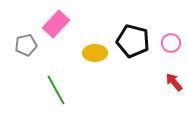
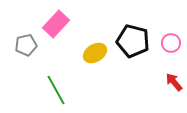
yellow ellipse: rotated 30 degrees counterclockwise
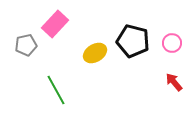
pink rectangle: moved 1 px left
pink circle: moved 1 px right
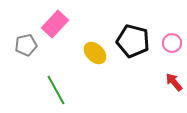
yellow ellipse: rotated 75 degrees clockwise
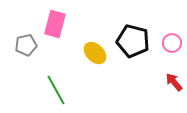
pink rectangle: rotated 28 degrees counterclockwise
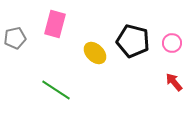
gray pentagon: moved 11 px left, 7 px up
green line: rotated 28 degrees counterclockwise
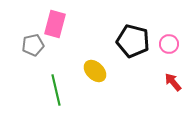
gray pentagon: moved 18 px right, 7 px down
pink circle: moved 3 px left, 1 px down
yellow ellipse: moved 18 px down
red arrow: moved 1 px left
green line: rotated 44 degrees clockwise
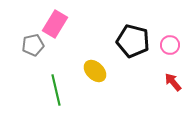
pink rectangle: rotated 16 degrees clockwise
pink circle: moved 1 px right, 1 px down
